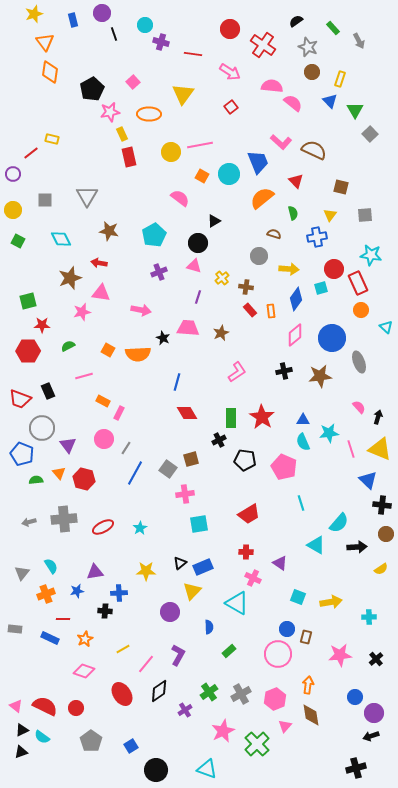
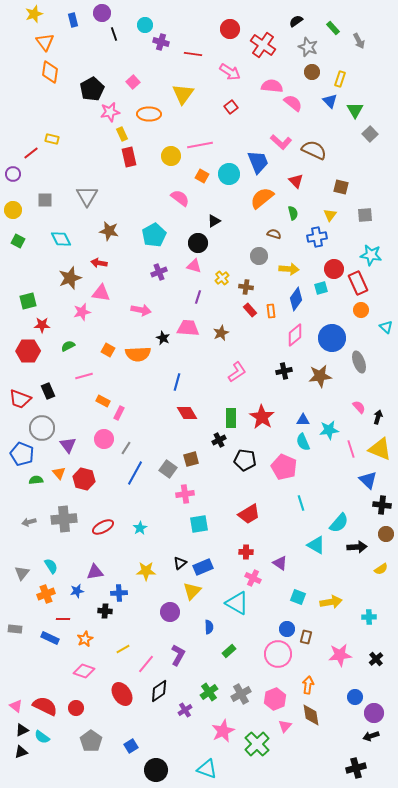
yellow circle at (171, 152): moved 4 px down
cyan star at (329, 433): moved 3 px up
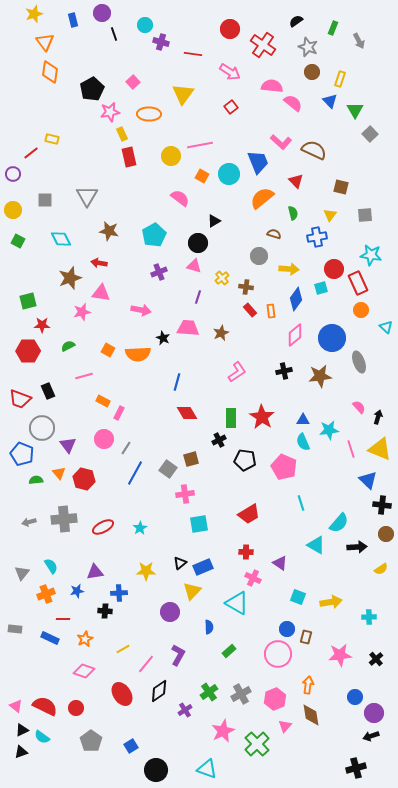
green rectangle at (333, 28): rotated 64 degrees clockwise
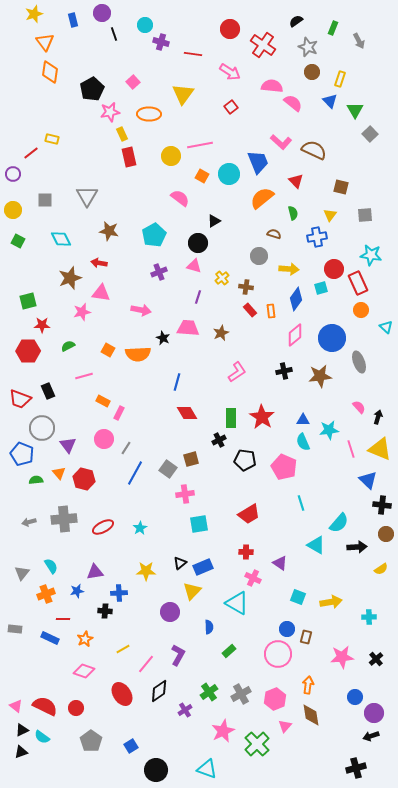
pink star at (340, 655): moved 2 px right, 2 px down
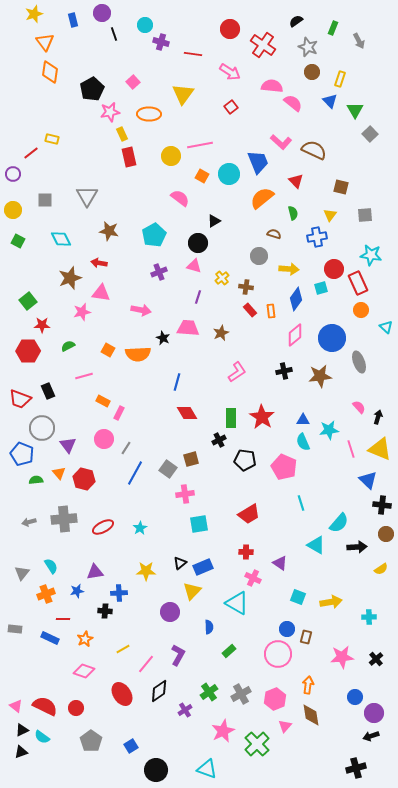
green square at (28, 301): rotated 24 degrees counterclockwise
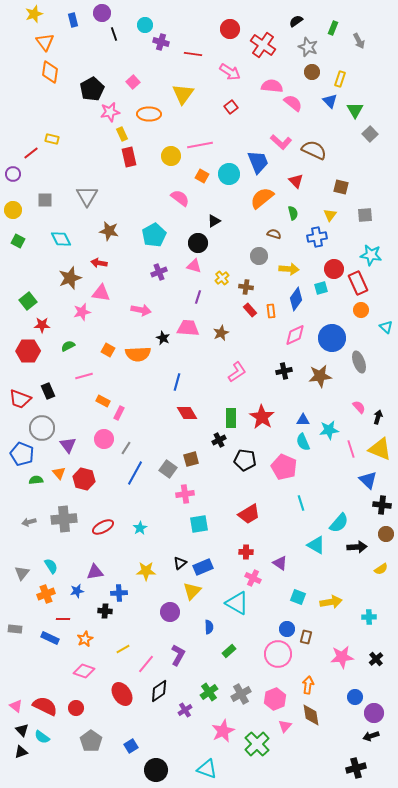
pink diamond at (295, 335): rotated 15 degrees clockwise
black triangle at (22, 730): rotated 48 degrees counterclockwise
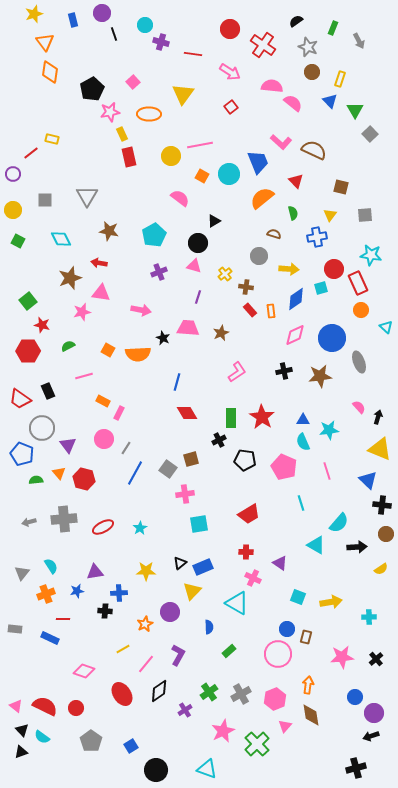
yellow cross at (222, 278): moved 3 px right, 4 px up
blue diamond at (296, 299): rotated 20 degrees clockwise
red star at (42, 325): rotated 14 degrees clockwise
red trapezoid at (20, 399): rotated 15 degrees clockwise
pink line at (351, 449): moved 24 px left, 22 px down
orange star at (85, 639): moved 60 px right, 15 px up
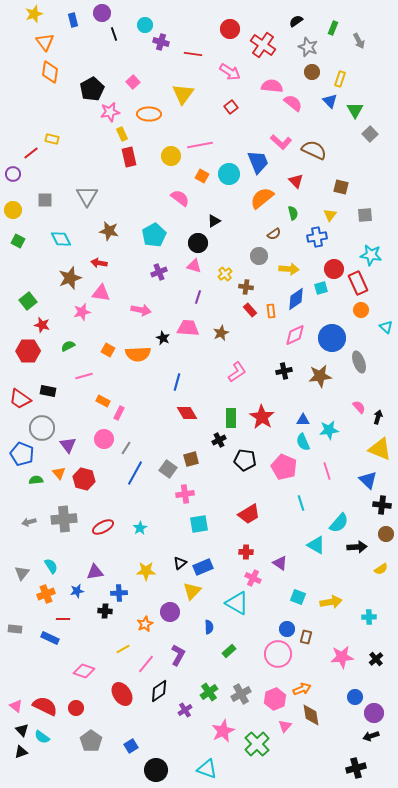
brown semicircle at (274, 234): rotated 128 degrees clockwise
black rectangle at (48, 391): rotated 56 degrees counterclockwise
orange arrow at (308, 685): moved 6 px left, 4 px down; rotated 60 degrees clockwise
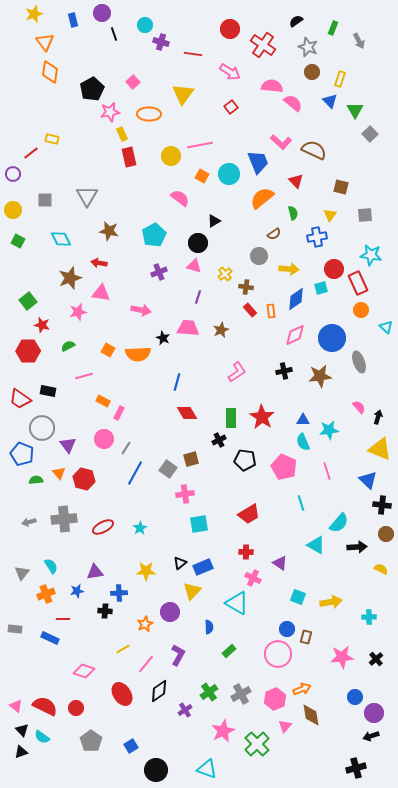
pink star at (82, 312): moved 4 px left
brown star at (221, 333): moved 3 px up
yellow semicircle at (381, 569): rotated 120 degrees counterclockwise
